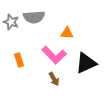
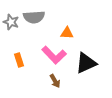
brown arrow: moved 1 px right, 2 px down
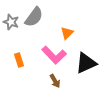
gray semicircle: rotated 50 degrees counterclockwise
orange triangle: rotated 48 degrees counterclockwise
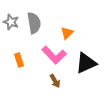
gray semicircle: moved 6 px down; rotated 45 degrees counterclockwise
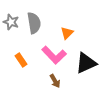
orange rectangle: moved 2 px right; rotated 16 degrees counterclockwise
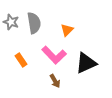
orange triangle: moved 3 px up
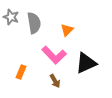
gray star: moved 5 px up
orange rectangle: moved 12 px down; rotated 56 degrees clockwise
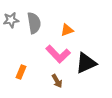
gray star: moved 3 px down; rotated 28 degrees counterclockwise
orange triangle: rotated 24 degrees clockwise
pink L-shape: moved 4 px right, 1 px up
brown arrow: moved 2 px right
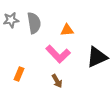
orange triangle: rotated 16 degrees clockwise
black triangle: moved 11 px right, 6 px up
orange rectangle: moved 2 px left, 2 px down
